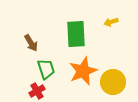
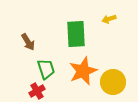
yellow arrow: moved 2 px left, 3 px up
brown arrow: moved 3 px left, 1 px up
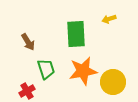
orange star: rotated 12 degrees clockwise
red cross: moved 10 px left
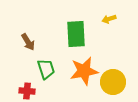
orange star: moved 1 px right
red cross: rotated 35 degrees clockwise
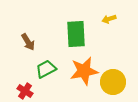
green trapezoid: rotated 100 degrees counterclockwise
red cross: moved 2 px left; rotated 28 degrees clockwise
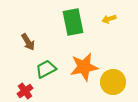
green rectangle: moved 3 px left, 12 px up; rotated 8 degrees counterclockwise
orange star: moved 4 px up
red cross: rotated 21 degrees clockwise
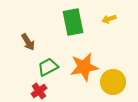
green trapezoid: moved 2 px right, 2 px up
red cross: moved 14 px right
